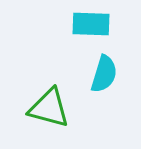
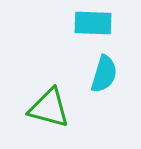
cyan rectangle: moved 2 px right, 1 px up
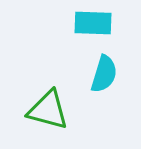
green triangle: moved 1 px left, 2 px down
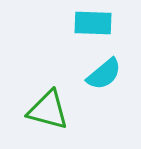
cyan semicircle: rotated 33 degrees clockwise
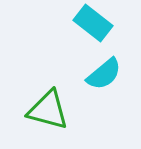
cyan rectangle: rotated 36 degrees clockwise
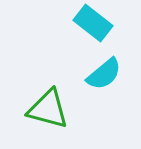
green triangle: moved 1 px up
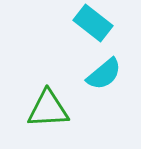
green triangle: rotated 18 degrees counterclockwise
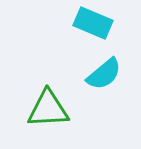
cyan rectangle: rotated 15 degrees counterclockwise
